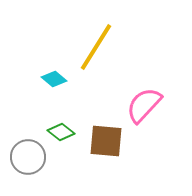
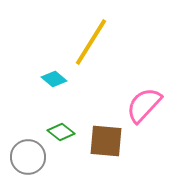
yellow line: moved 5 px left, 5 px up
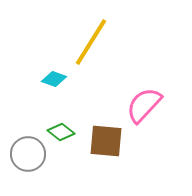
cyan diamond: rotated 20 degrees counterclockwise
gray circle: moved 3 px up
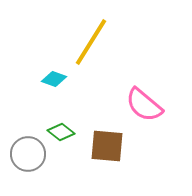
pink semicircle: rotated 93 degrees counterclockwise
brown square: moved 1 px right, 5 px down
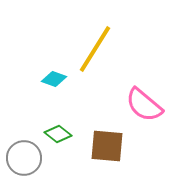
yellow line: moved 4 px right, 7 px down
green diamond: moved 3 px left, 2 px down
gray circle: moved 4 px left, 4 px down
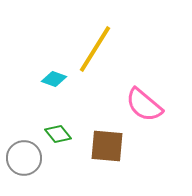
green diamond: rotated 12 degrees clockwise
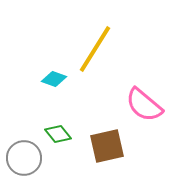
brown square: rotated 18 degrees counterclockwise
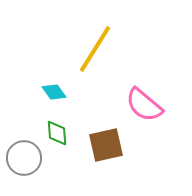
cyan diamond: moved 13 px down; rotated 35 degrees clockwise
green diamond: moved 1 px left, 1 px up; rotated 36 degrees clockwise
brown square: moved 1 px left, 1 px up
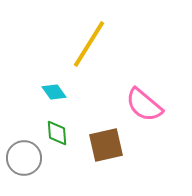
yellow line: moved 6 px left, 5 px up
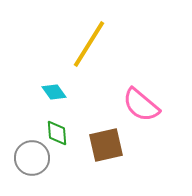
pink semicircle: moved 3 px left
gray circle: moved 8 px right
